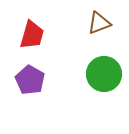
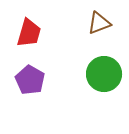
red trapezoid: moved 3 px left, 2 px up
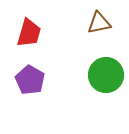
brown triangle: rotated 10 degrees clockwise
green circle: moved 2 px right, 1 px down
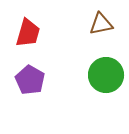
brown triangle: moved 2 px right, 1 px down
red trapezoid: moved 1 px left
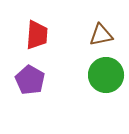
brown triangle: moved 11 px down
red trapezoid: moved 9 px right, 2 px down; rotated 12 degrees counterclockwise
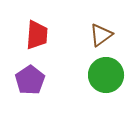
brown triangle: rotated 25 degrees counterclockwise
purple pentagon: rotated 8 degrees clockwise
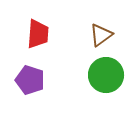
red trapezoid: moved 1 px right, 1 px up
purple pentagon: rotated 20 degrees counterclockwise
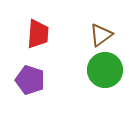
green circle: moved 1 px left, 5 px up
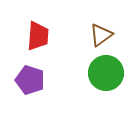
red trapezoid: moved 2 px down
green circle: moved 1 px right, 3 px down
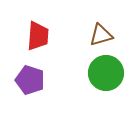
brown triangle: rotated 20 degrees clockwise
